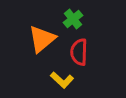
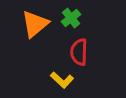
green cross: moved 2 px left, 1 px up
orange triangle: moved 7 px left, 15 px up
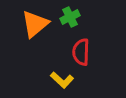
green cross: moved 1 px left, 1 px up; rotated 12 degrees clockwise
red semicircle: moved 2 px right
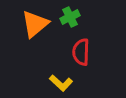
yellow L-shape: moved 1 px left, 3 px down
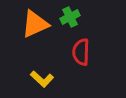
orange triangle: rotated 16 degrees clockwise
yellow L-shape: moved 19 px left, 4 px up
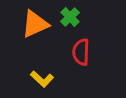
green cross: rotated 18 degrees counterclockwise
